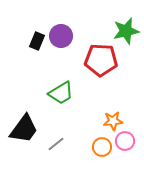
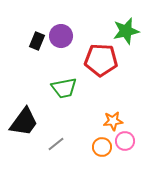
green trapezoid: moved 3 px right, 5 px up; rotated 20 degrees clockwise
black trapezoid: moved 7 px up
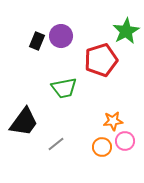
green star: rotated 16 degrees counterclockwise
red pentagon: rotated 20 degrees counterclockwise
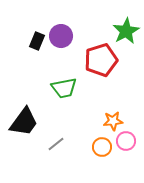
pink circle: moved 1 px right
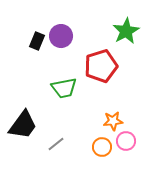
red pentagon: moved 6 px down
black trapezoid: moved 1 px left, 3 px down
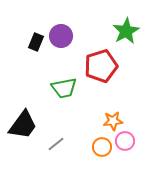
black rectangle: moved 1 px left, 1 px down
pink circle: moved 1 px left
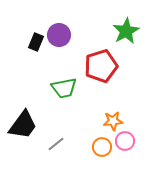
purple circle: moved 2 px left, 1 px up
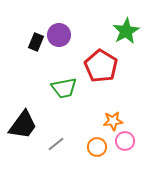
red pentagon: rotated 24 degrees counterclockwise
orange circle: moved 5 px left
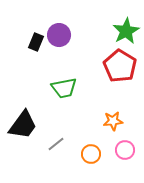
red pentagon: moved 19 px right
pink circle: moved 9 px down
orange circle: moved 6 px left, 7 px down
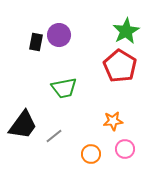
black rectangle: rotated 12 degrees counterclockwise
gray line: moved 2 px left, 8 px up
pink circle: moved 1 px up
